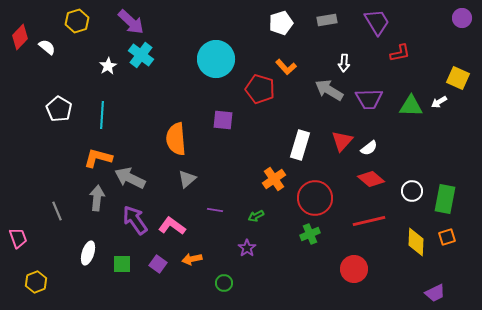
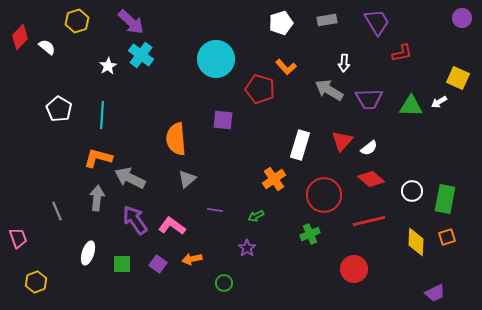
red L-shape at (400, 53): moved 2 px right
red circle at (315, 198): moved 9 px right, 3 px up
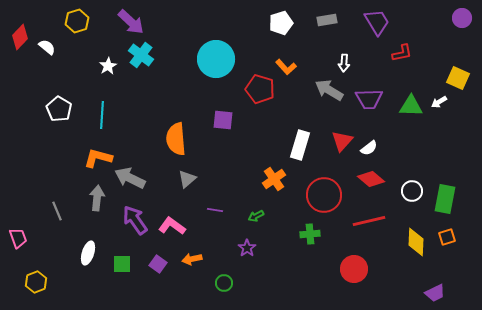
green cross at (310, 234): rotated 18 degrees clockwise
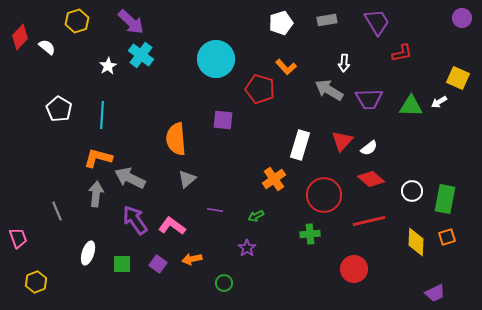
gray arrow at (97, 198): moved 1 px left, 4 px up
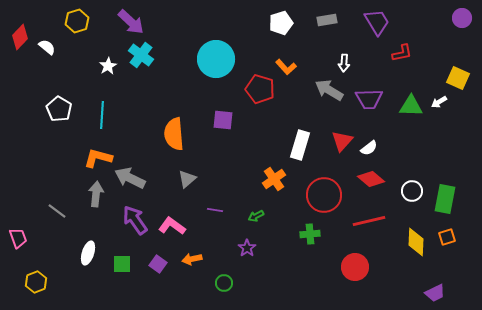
orange semicircle at (176, 139): moved 2 px left, 5 px up
gray line at (57, 211): rotated 30 degrees counterclockwise
red circle at (354, 269): moved 1 px right, 2 px up
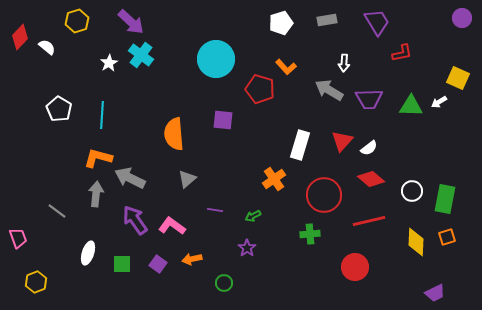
white star at (108, 66): moved 1 px right, 3 px up
green arrow at (256, 216): moved 3 px left
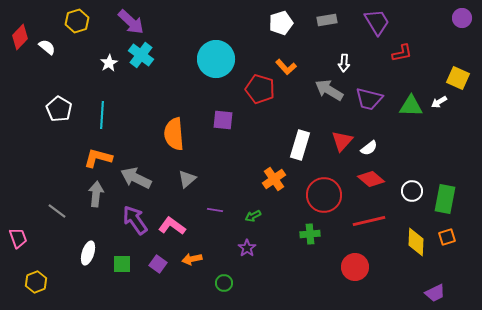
purple trapezoid at (369, 99): rotated 16 degrees clockwise
gray arrow at (130, 178): moved 6 px right
